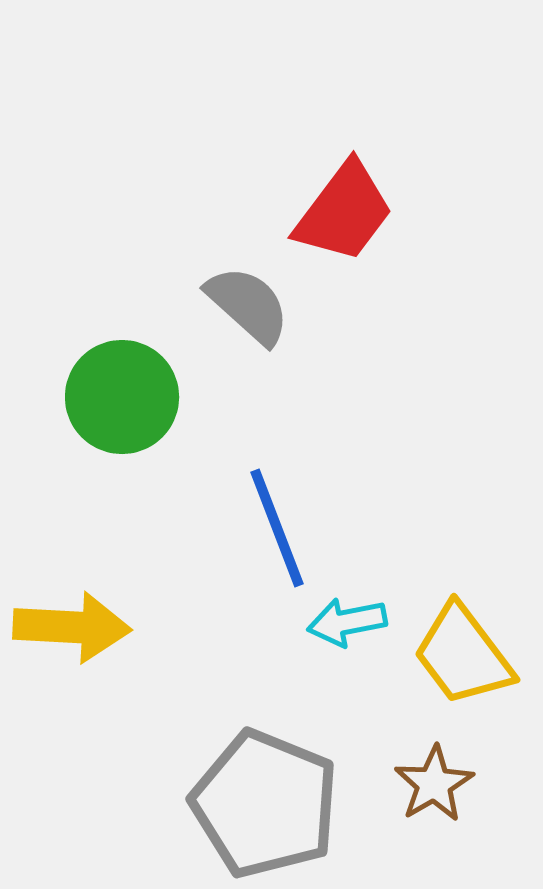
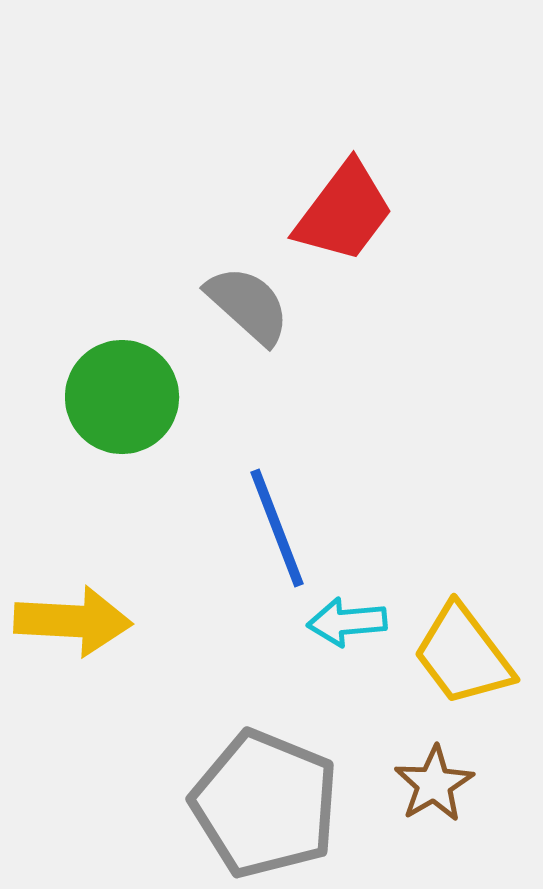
cyan arrow: rotated 6 degrees clockwise
yellow arrow: moved 1 px right, 6 px up
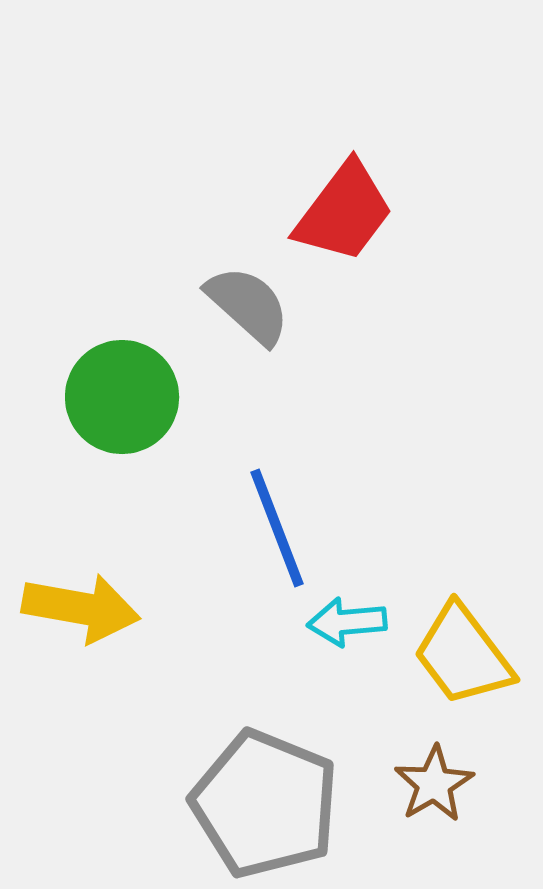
yellow arrow: moved 8 px right, 13 px up; rotated 7 degrees clockwise
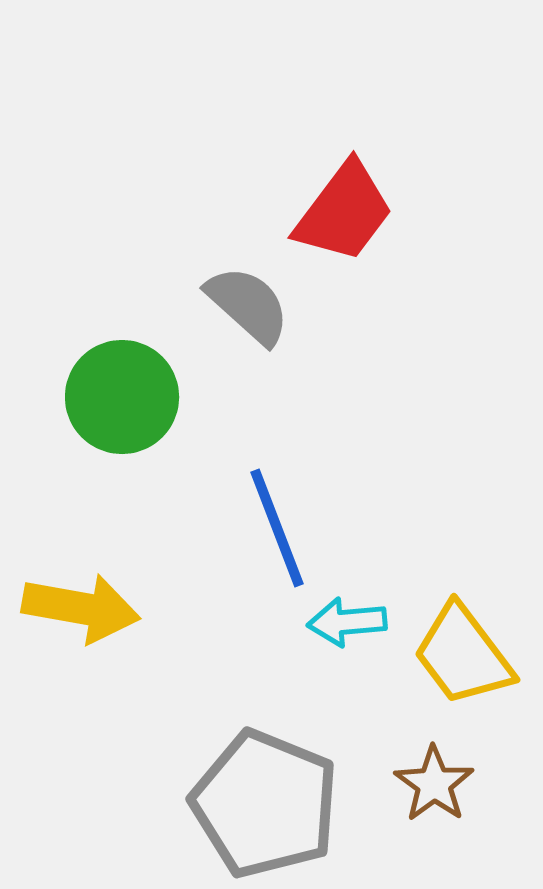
brown star: rotated 6 degrees counterclockwise
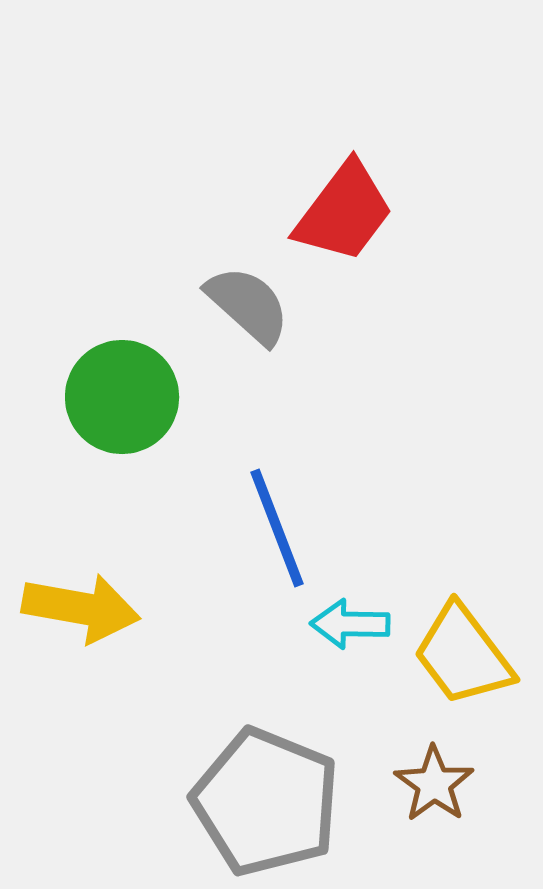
cyan arrow: moved 3 px right, 2 px down; rotated 6 degrees clockwise
gray pentagon: moved 1 px right, 2 px up
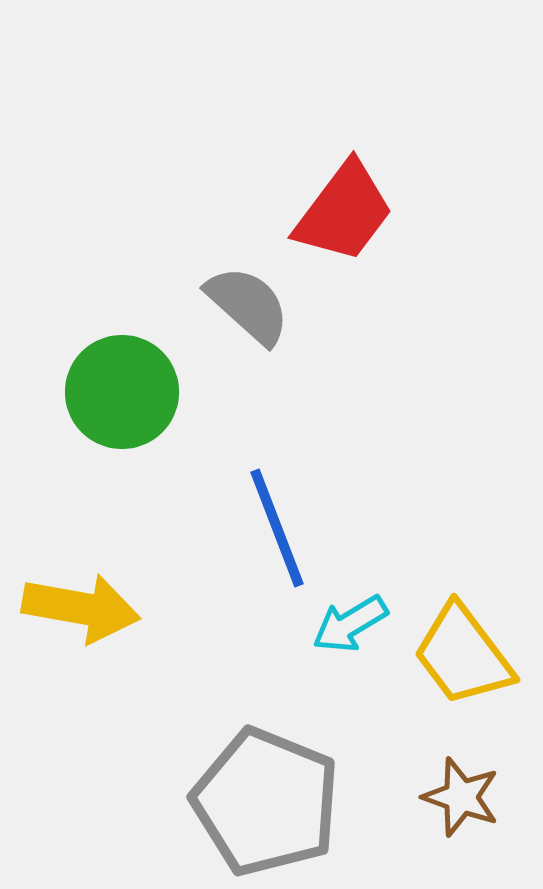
green circle: moved 5 px up
cyan arrow: rotated 32 degrees counterclockwise
brown star: moved 27 px right, 13 px down; rotated 16 degrees counterclockwise
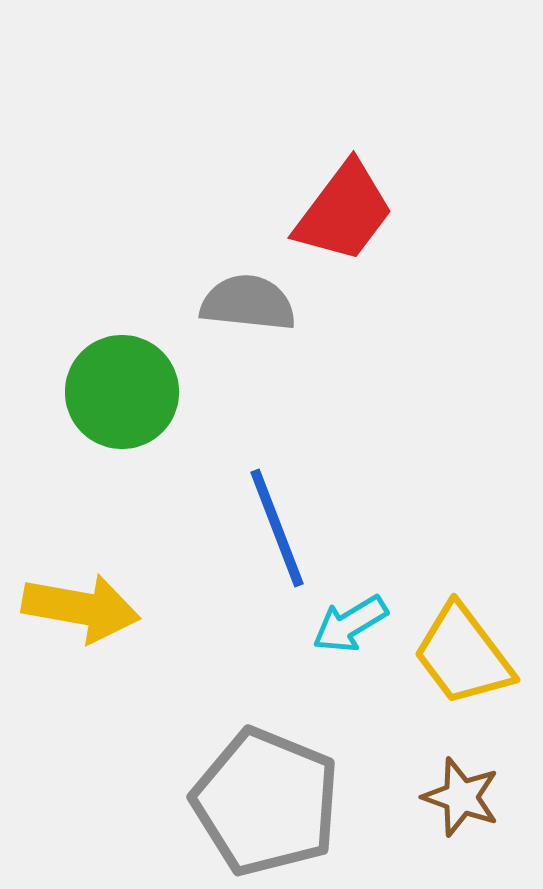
gray semicircle: moved 2 px up; rotated 36 degrees counterclockwise
